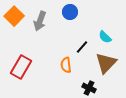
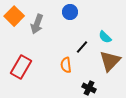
gray arrow: moved 3 px left, 3 px down
brown triangle: moved 4 px right, 2 px up
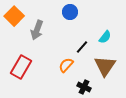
gray arrow: moved 6 px down
cyan semicircle: rotated 96 degrees counterclockwise
brown triangle: moved 5 px left, 5 px down; rotated 10 degrees counterclockwise
orange semicircle: rotated 49 degrees clockwise
black cross: moved 5 px left, 1 px up
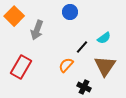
cyan semicircle: moved 1 px left, 1 px down; rotated 16 degrees clockwise
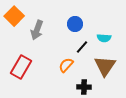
blue circle: moved 5 px right, 12 px down
cyan semicircle: rotated 40 degrees clockwise
black cross: rotated 24 degrees counterclockwise
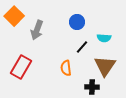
blue circle: moved 2 px right, 2 px up
orange semicircle: moved 3 px down; rotated 49 degrees counterclockwise
black cross: moved 8 px right
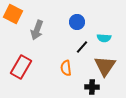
orange square: moved 1 px left, 2 px up; rotated 18 degrees counterclockwise
